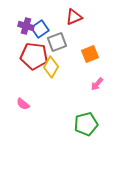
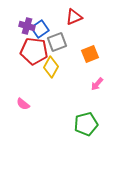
purple cross: moved 1 px right
red pentagon: moved 5 px up
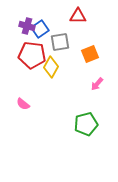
red triangle: moved 4 px right, 1 px up; rotated 24 degrees clockwise
gray square: moved 3 px right; rotated 12 degrees clockwise
red pentagon: moved 2 px left, 4 px down
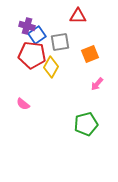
blue square: moved 3 px left, 6 px down
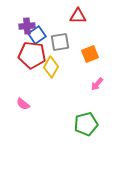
purple cross: rotated 21 degrees counterclockwise
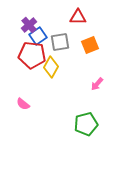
red triangle: moved 1 px down
purple cross: moved 2 px right, 1 px up; rotated 35 degrees counterclockwise
blue square: moved 1 px right, 1 px down
orange square: moved 9 px up
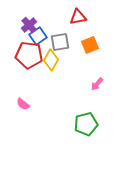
red triangle: rotated 12 degrees counterclockwise
red pentagon: moved 3 px left
yellow diamond: moved 7 px up
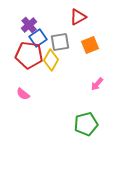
red triangle: rotated 18 degrees counterclockwise
blue square: moved 2 px down
pink semicircle: moved 10 px up
